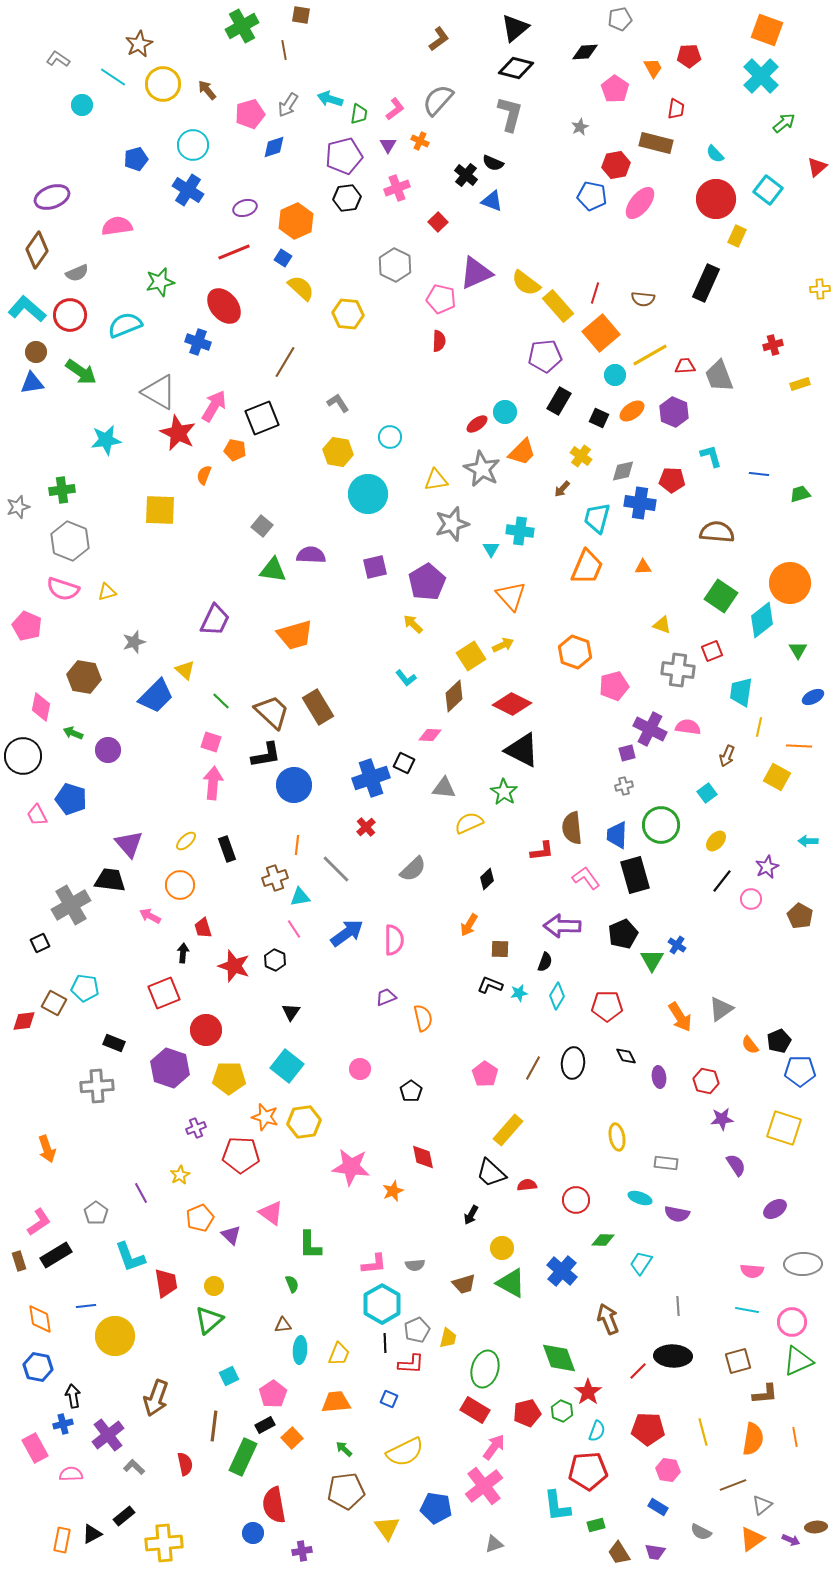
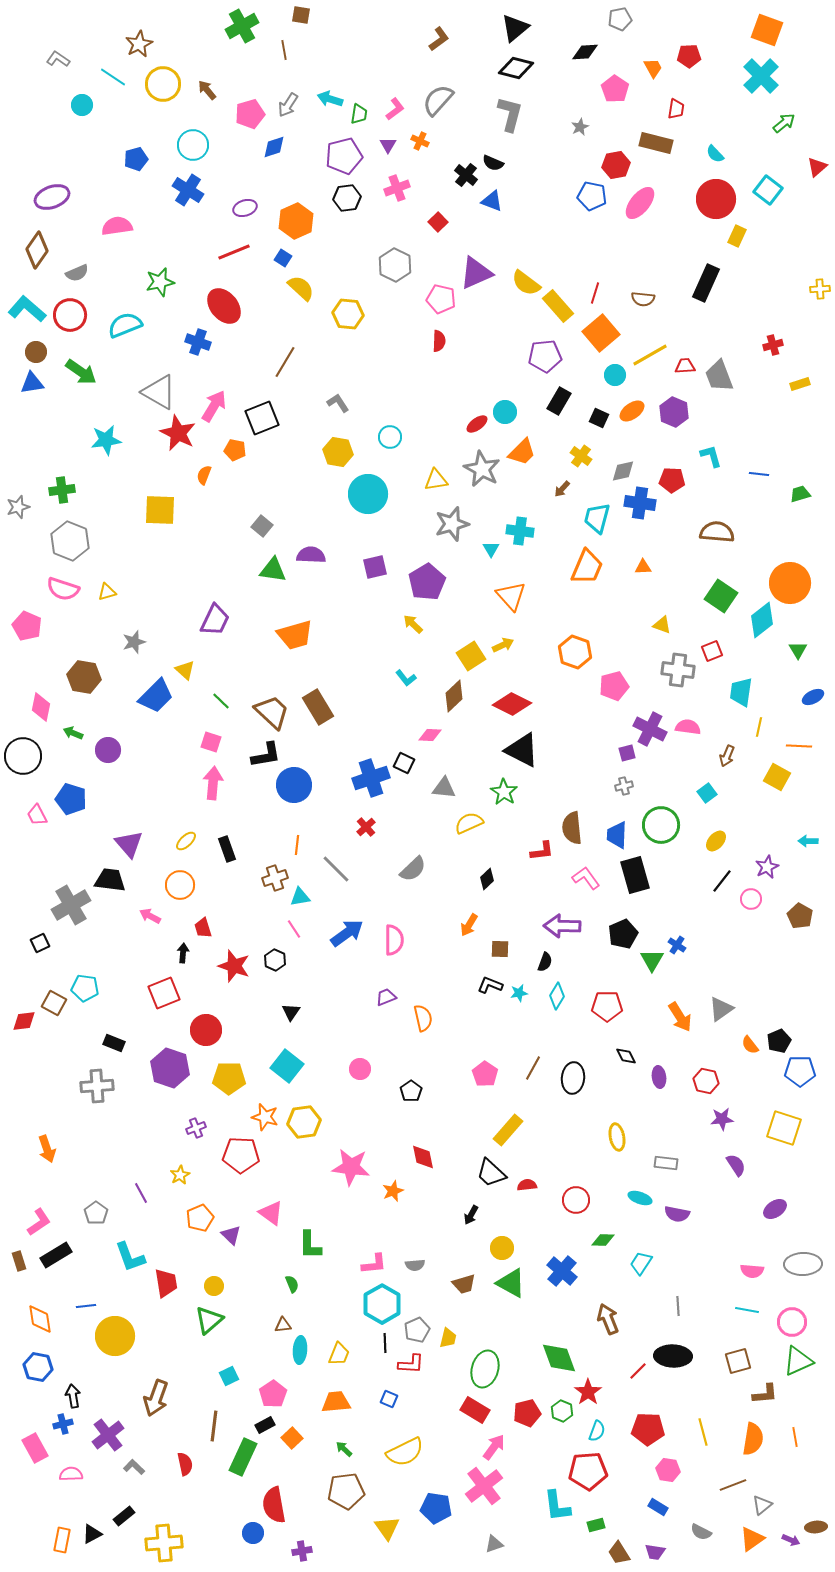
black ellipse at (573, 1063): moved 15 px down
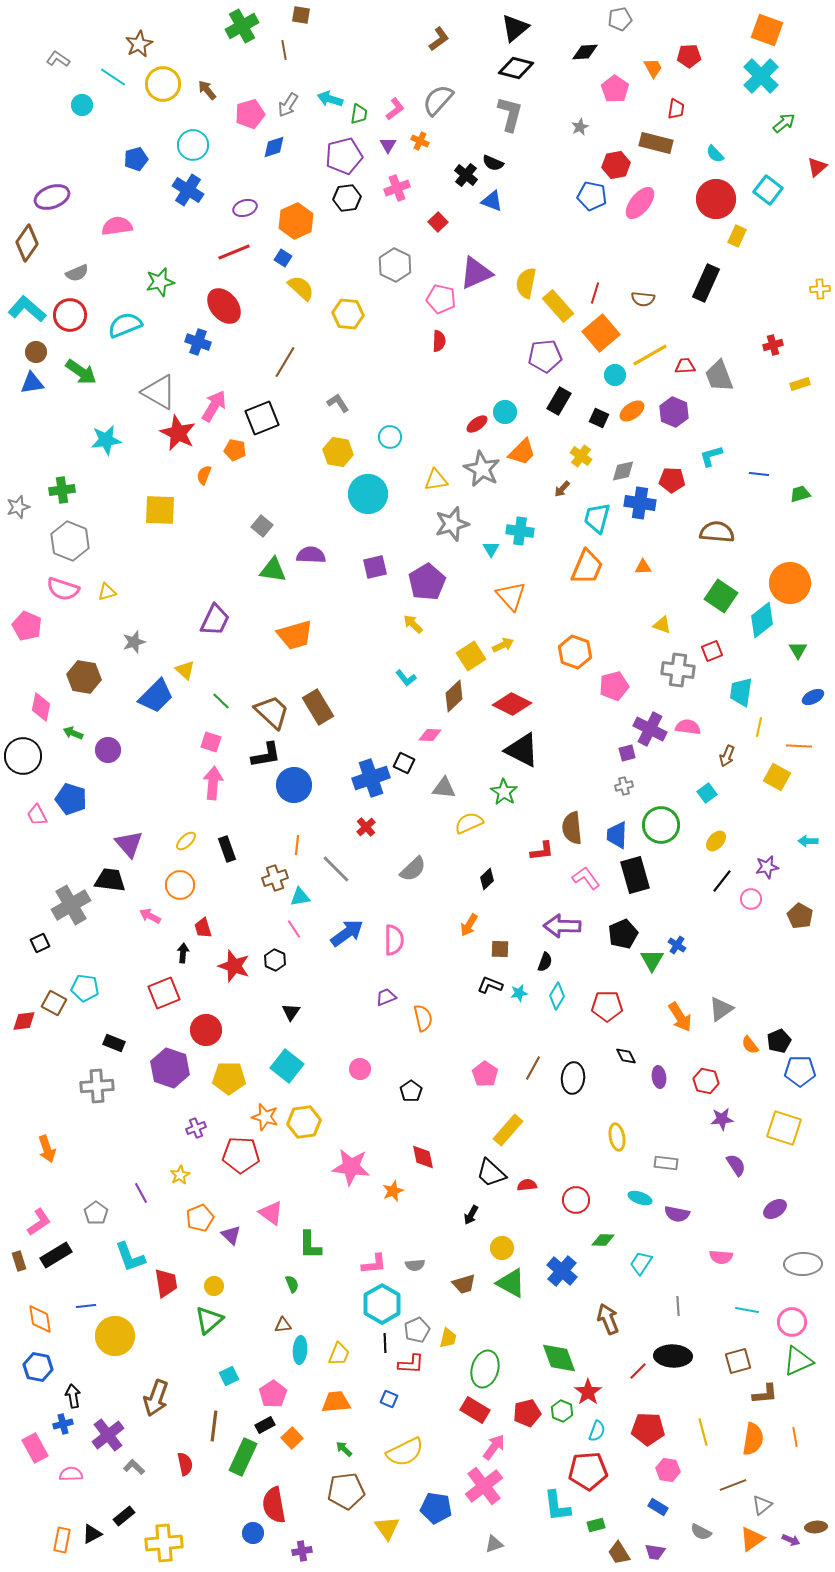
brown diamond at (37, 250): moved 10 px left, 7 px up
yellow semicircle at (526, 283): rotated 64 degrees clockwise
cyan L-shape at (711, 456): rotated 90 degrees counterclockwise
purple star at (767, 867): rotated 15 degrees clockwise
pink semicircle at (752, 1271): moved 31 px left, 14 px up
